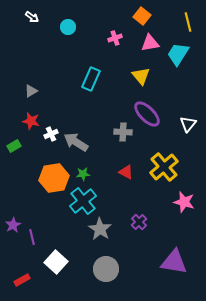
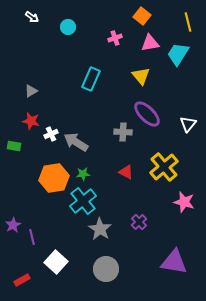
green rectangle: rotated 40 degrees clockwise
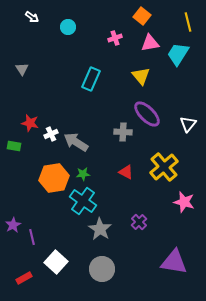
gray triangle: moved 9 px left, 22 px up; rotated 32 degrees counterclockwise
red star: moved 1 px left, 2 px down
cyan cross: rotated 16 degrees counterclockwise
gray circle: moved 4 px left
red rectangle: moved 2 px right, 2 px up
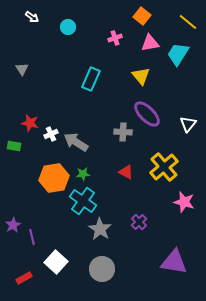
yellow line: rotated 36 degrees counterclockwise
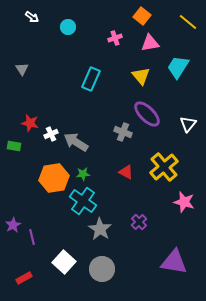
cyan trapezoid: moved 13 px down
gray cross: rotated 18 degrees clockwise
white square: moved 8 px right
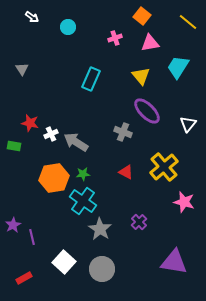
purple ellipse: moved 3 px up
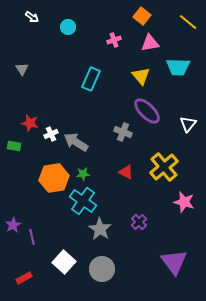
pink cross: moved 1 px left, 2 px down
cyan trapezoid: rotated 120 degrees counterclockwise
purple triangle: rotated 44 degrees clockwise
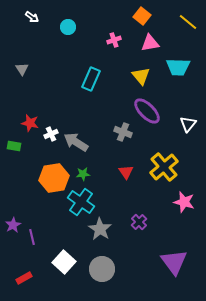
red triangle: rotated 28 degrees clockwise
cyan cross: moved 2 px left, 1 px down
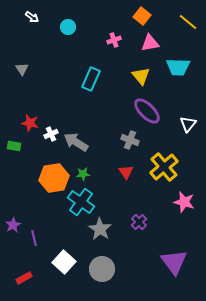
gray cross: moved 7 px right, 8 px down
purple line: moved 2 px right, 1 px down
